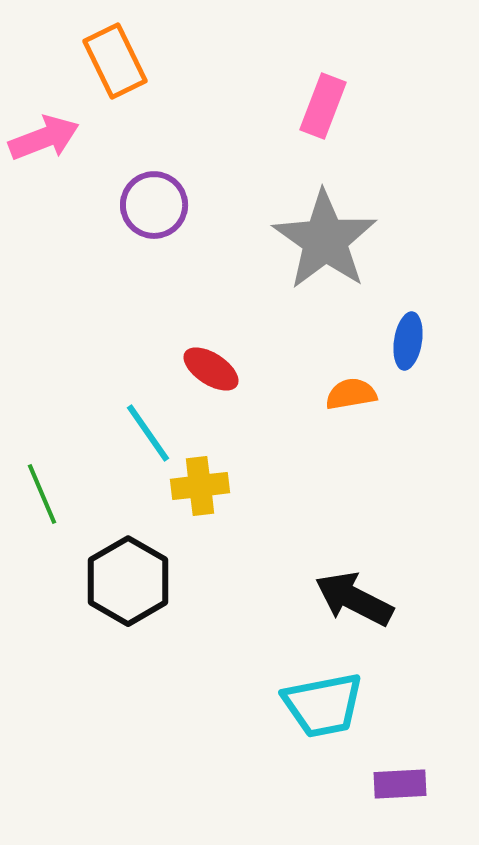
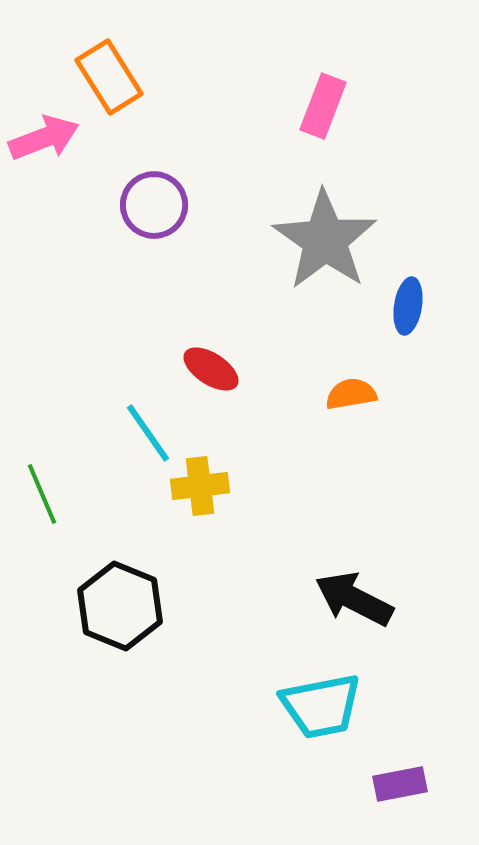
orange rectangle: moved 6 px left, 16 px down; rotated 6 degrees counterclockwise
blue ellipse: moved 35 px up
black hexagon: moved 8 px left, 25 px down; rotated 8 degrees counterclockwise
cyan trapezoid: moved 2 px left, 1 px down
purple rectangle: rotated 8 degrees counterclockwise
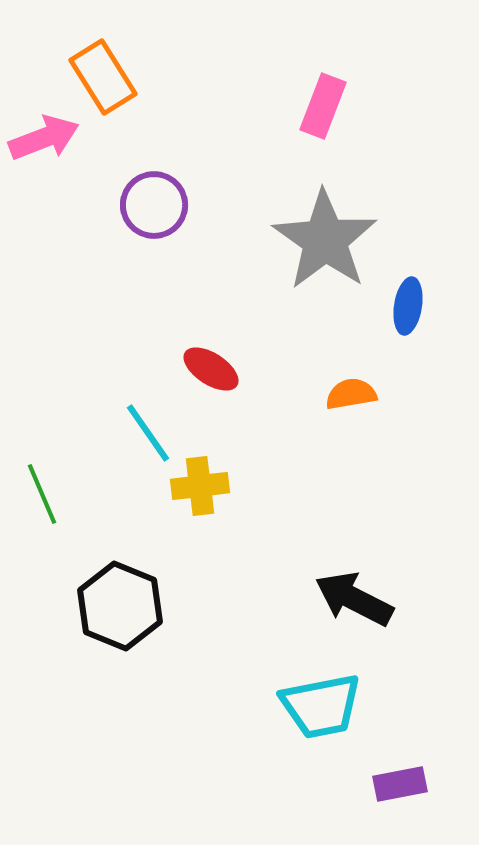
orange rectangle: moved 6 px left
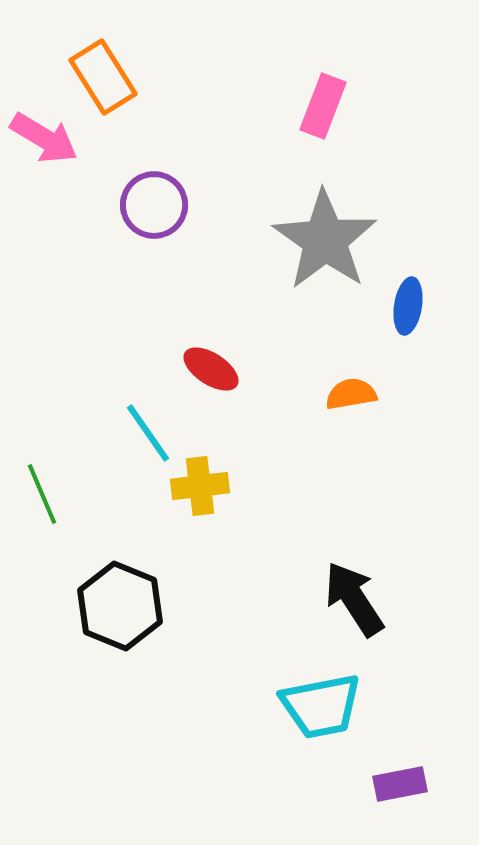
pink arrow: rotated 52 degrees clockwise
black arrow: rotated 30 degrees clockwise
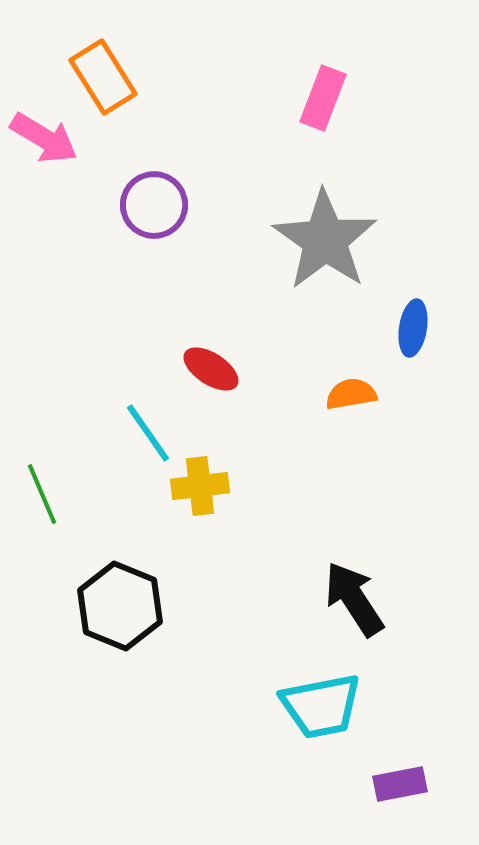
pink rectangle: moved 8 px up
blue ellipse: moved 5 px right, 22 px down
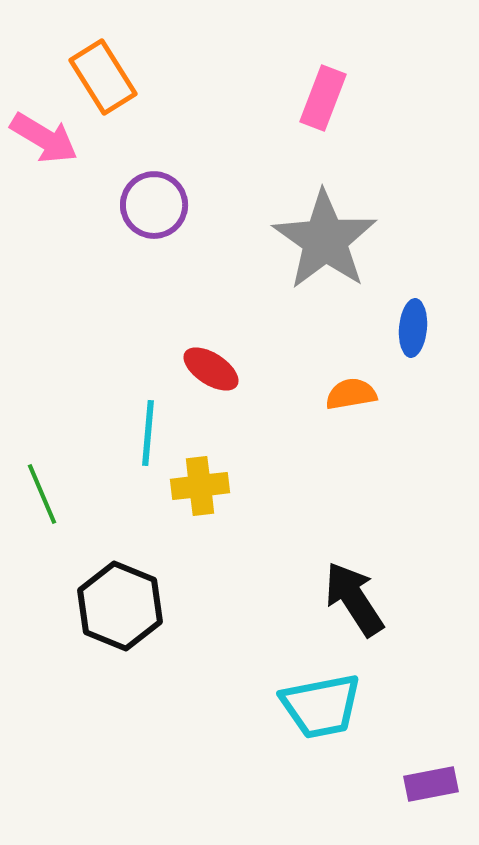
blue ellipse: rotated 4 degrees counterclockwise
cyan line: rotated 40 degrees clockwise
purple rectangle: moved 31 px right
